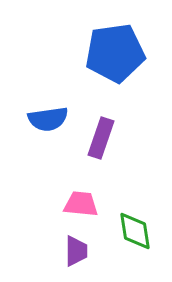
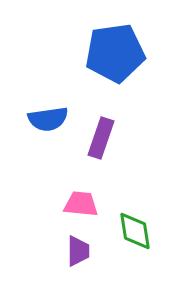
purple trapezoid: moved 2 px right
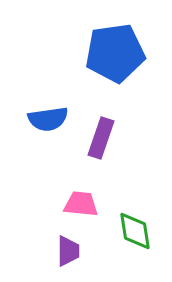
purple trapezoid: moved 10 px left
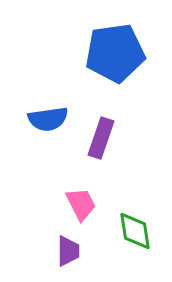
pink trapezoid: rotated 57 degrees clockwise
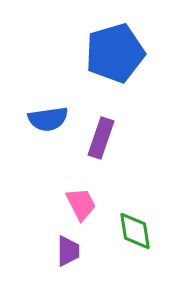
blue pentagon: rotated 8 degrees counterclockwise
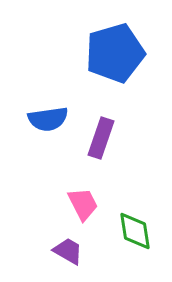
pink trapezoid: moved 2 px right
purple trapezoid: rotated 60 degrees counterclockwise
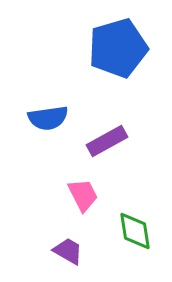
blue pentagon: moved 3 px right, 5 px up
blue semicircle: moved 1 px up
purple rectangle: moved 6 px right, 3 px down; rotated 42 degrees clockwise
pink trapezoid: moved 9 px up
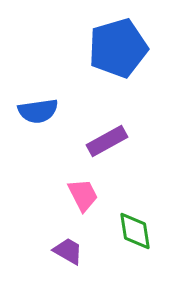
blue semicircle: moved 10 px left, 7 px up
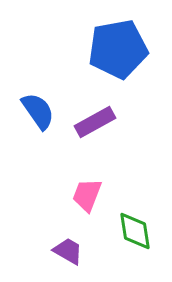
blue pentagon: moved 1 px down; rotated 6 degrees clockwise
blue semicircle: rotated 117 degrees counterclockwise
purple rectangle: moved 12 px left, 19 px up
pink trapezoid: moved 4 px right; rotated 132 degrees counterclockwise
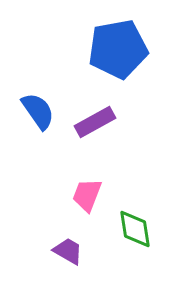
green diamond: moved 2 px up
